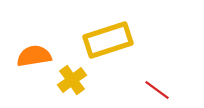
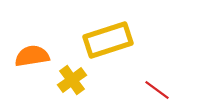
orange semicircle: moved 2 px left
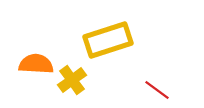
orange semicircle: moved 4 px right, 8 px down; rotated 12 degrees clockwise
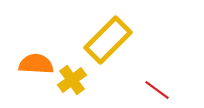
yellow rectangle: rotated 27 degrees counterclockwise
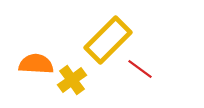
red line: moved 17 px left, 21 px up
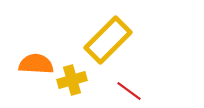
red line: moved 11 px left, 22 px down
yellow cross: rotated 20 degrees clockwise
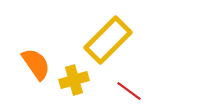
orange semicircle: rotated 52 degrees clockwise
yellow cross: moved 2 px right
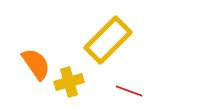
yellow cross: moved 5 px left, 2 px down
red line: rotated 16 degrees counterclockwise
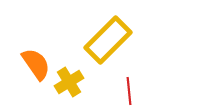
yellow cross: rotated 16 degrees counterclockwise
red line: rotated 64 degrees clockwise
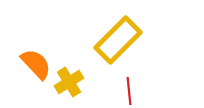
yellow rectangle: moved 10 px right
orange semicircle: rotated 8 degrees counterclockwise
